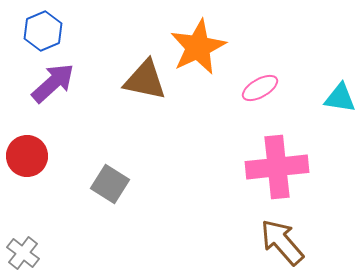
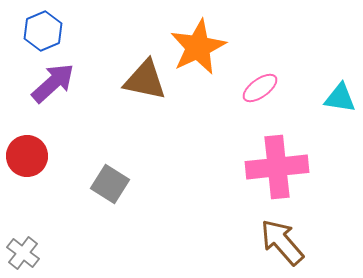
pink ellipse: rotated 6 degrees counterclockwise
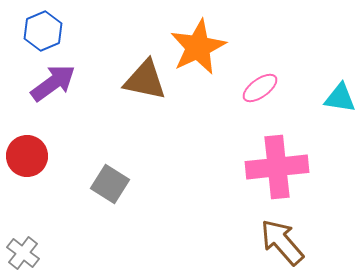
purple arrow: rotated 6 degrees clockwise
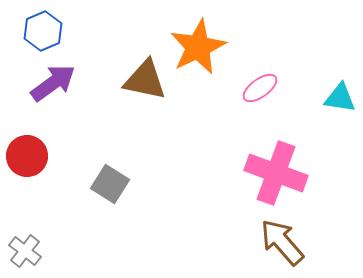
pink cross: moved 1 px left, 6 px down; rotated 26 degrees clockwise
gray cross: moved 2 px right, 2 px up
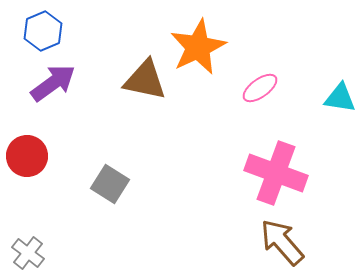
gray cross: moved 3 px right, 2 px down
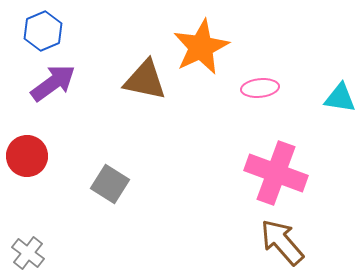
orange star: moved 3 px right
pink ellipse: rotated 30 degrees clockwise
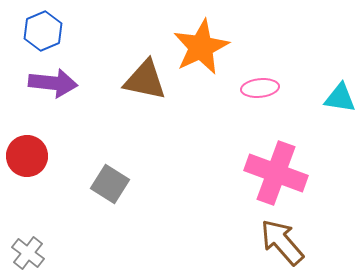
purple arrow: rotated 42 degrees clockwise
